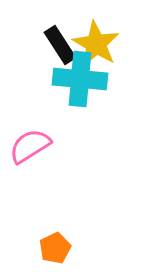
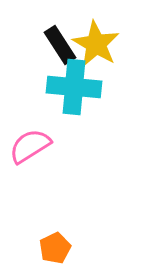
cyan cross: moved 6 px left, 8 px down
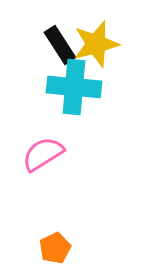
yellow star: rotated 27 degrees clockwise
pink semicircle: moved 13 px right, 8 px down
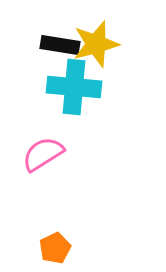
black rectangle: rotated 48 degrees counterclockwise
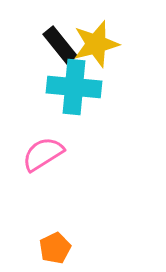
black rectangle: rotated 42 degrees clockwise
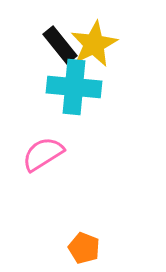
yellow star: moved 2 px left; rotated 12 degrees counterclockwise
orange pentagon: moved 29 px right; rotated 24 degrees counterclockwise
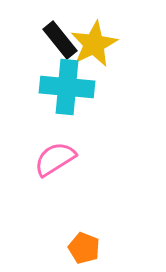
black rectangle: moved 5 px up
cyan cross: moved 7 px left
pink semicircle: moved 12 px right, 5 px down
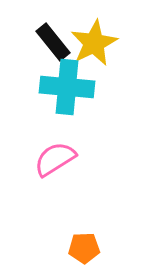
black rectangle: moved 7 px left, 2 px down
yellow star: moved 1 px up
orange pentagon: rotated 24 degrees counterclockwise
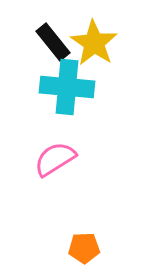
yellow star: rotated 12 degrees counterclockwise
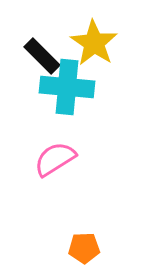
black rectangle: moved 11 px left, 14 px down; rotated 6 degrees counterclockwise
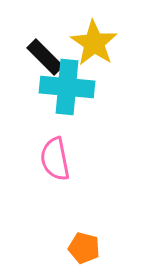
black rectangle: moved 3 px right, 1 px down
pink semicircle: rotated 69 degrees counterclockwise
orange pentagon: rotated 16 degrees clockwise
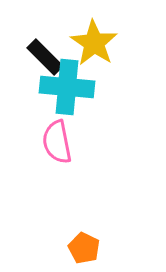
pink semicircle: moved 2 px right, 17 px up
orange pentagon: rotated 12 degrees clockwise
